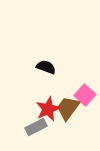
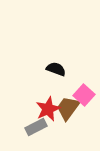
black semicircle: moved 10 px right, 2 px down
pink square: moved 1 px left
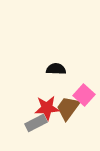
black semicircle: rotated 18 degrees counterclockwise
red star: moved 1 px left, 1 px up; rotated 20 degrees clockwise
gray rectangle: moved 4 px up
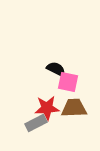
black semicircle: rotated 24 degrees clockwise
pink square: moved 16 px left, 13 px up; rotated 30 degrees counterclockwise
brown trapezoid: moved 6 px right; rotated 52 degrees clockwise
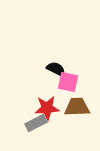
brown trapezoid: moved 3 px right, 1 px up
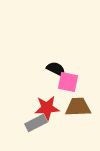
brown trapezoid: moved 1 px right
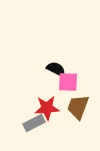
pink square: rotated 10 degrees counterclockwise
brown trapezoid: rotated 68 degrees counterclockwise
gray rectangle: moved 2 px left
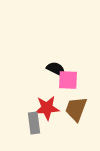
pink square: moved 2 px up
brown trapezoid: moved 2 px left, 2 px down
gray rectangle: rotated 70 degrees counterclockwise
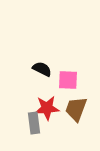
black semicircle: moved 14 px left
